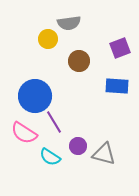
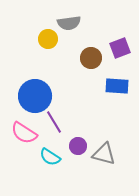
brown circle: moved 12 px right, 3 px up
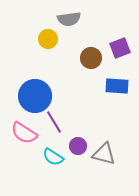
gray semicircle: moved 4 px up
cyan semicircle: moved 3 px right
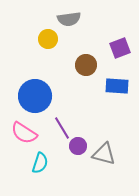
brown circle: moved 5 px left, 7 px down
purple line: moved 8 px right, 6 px down
cyan semicircle: moved 13 px left, 6 px down; rotated 105 degrees counterclockwise
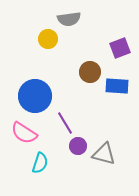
brown circle: moved 4 px right, 7 px down
purple line: moved 3 px right, 5 px up
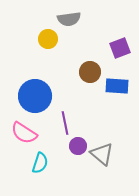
purple line: rotated 20 degrees clockwise
gray triangle: moved 2 px left; rotated 25 degrees clockwise
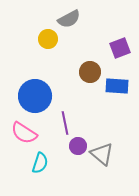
gray semicircle: rotated 20 degrees counterclockwise
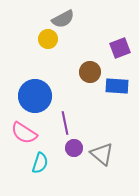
gray semicircle: moved 6 px left
purple circle: moved 4 px left, 2 px down
